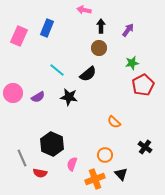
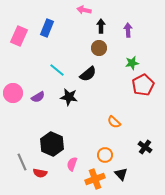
purple arrow: rotated 40 degrees counterclockwise
gray line: moved 4 px down
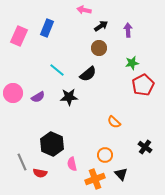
black arrow: rotated 56 degrees clockwise
black star: rotated 12 degrees counterclockwise
pink semicircle: rotated 32 degrees counterclockwise
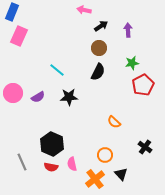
blue rectangle: moved 35 px left, 16 px up
black semicircle: moved 10 px right, 2 px up; rotated 24 degrees counterclockwise
red semicircle: moved 11 px right, 6 px up
orange cross: rotated 18 degrees counterclockwise
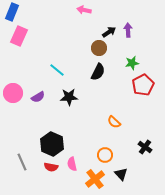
black arrow: moved 8 px right, 6 px down
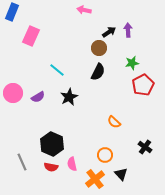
pink rectangle: moved 12 px right
black star: rotated 24 degrees counterclockwise
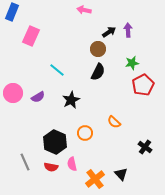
brown circle: moved 1 px left, 1 px down
black star: moved 2 px right, 3 px down
black hexagon: moved 3 px right, 2 px up
orange circle: moved 20 px left, 22 px up
gray line: moved 3 px right
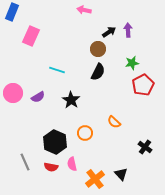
cyan line: rotated 21 degrees counterclockwise
black star: rotated 12 degrees counterclockwise
